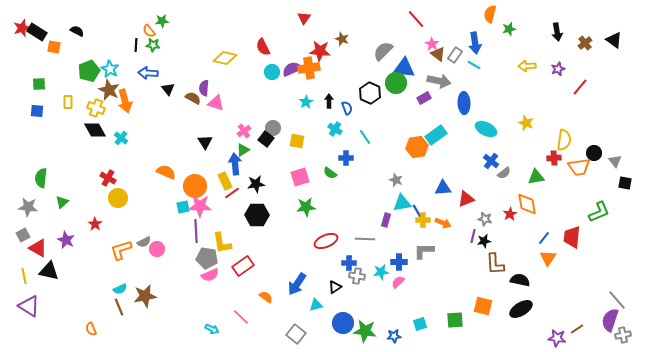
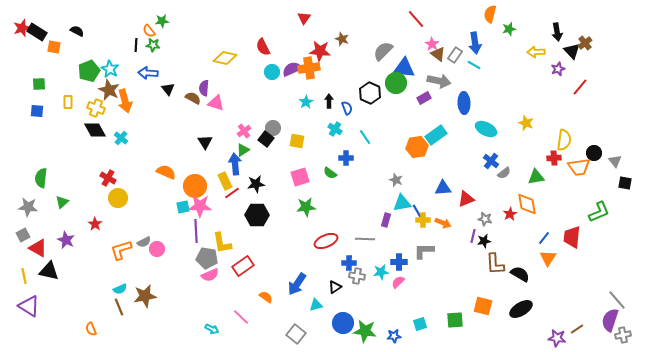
black triangle at (614, 40): moved 42 px left, 11 px down; rotated 12 degrees clockwise
yellow arrow at (527, 66): moved 9 px right, 14 px up
black semicircle at (520, 280): moved 6 px up; rotated 18 degrees clockwise
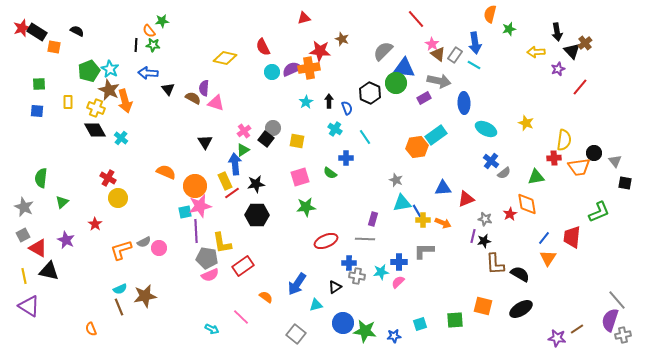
red triangle at (304, 18): rotated 40 degrees clockwise
pink star at (200, 206): rotated 15 degrees counterclockwise
gray star at (28, 207): moved 4 px left; rotated 18 degrees clockwise
cyan square at (183, 207): moved 2 px right, 5 px down
purple rectangle at (386, 220): moved 13 px left, 1 px up
pink circle at (157, 249): moved 2 px right, 1 px up
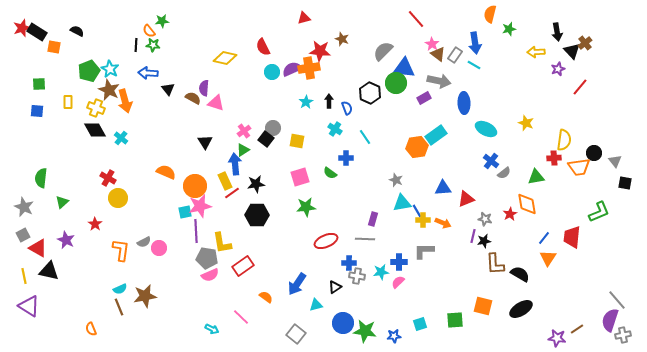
orange L-shape at (121, 250): rotated 115 degrees clockwise
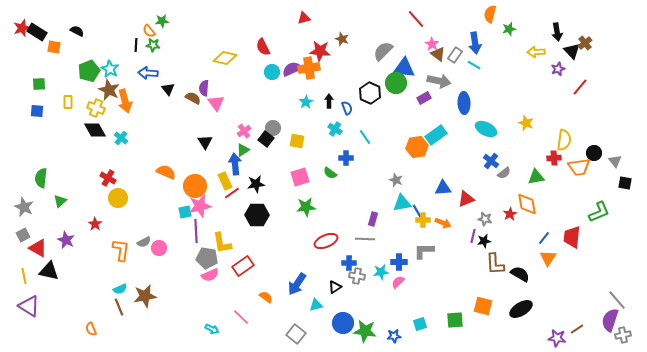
pink triangle at (216, 103): rotated 36 degrees clockwise
green triangle at (62, 202): moved 2 px left, 1 px up
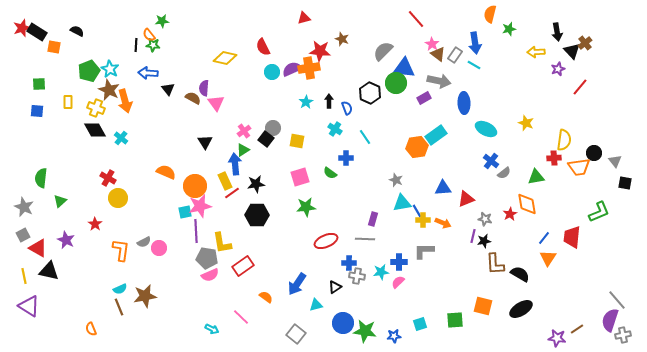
orange semicircle at (149, 31): moved 4 px down
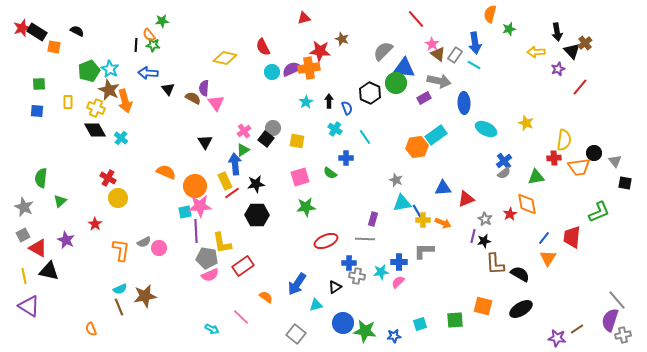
blue cross at (491, 161): moved 13 px right; rotated 14 degrees clockwise
pink star at (200, 206): rotated 10 degrees clockwise
gray star at (485, 219): rotated 16 degrees clockwise
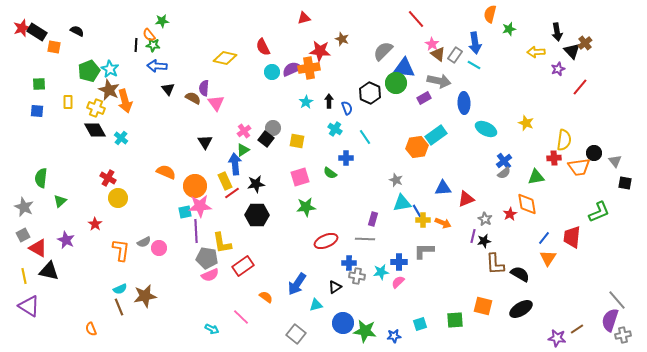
blue arrow at (148, 73): moved 9 px right, 7 px up
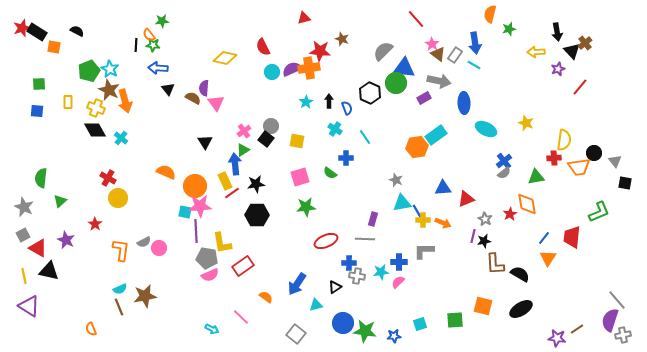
blue arrow at (157, 66): moved 1 px right, 2 px down
gray circle at (273, 128): moved 2 px left, 2 px up
cyan square at (185, 212): rotated 24 degrees clockwise
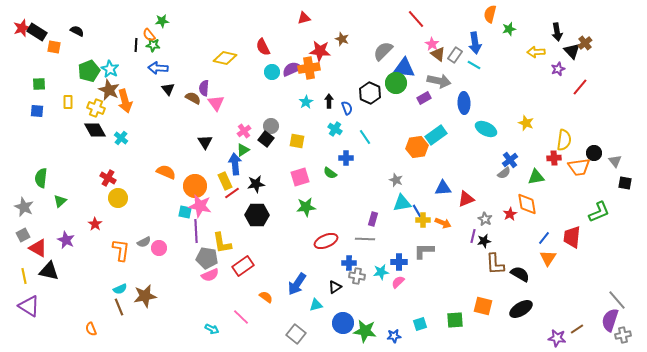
blue cross at (504, 161): moved 6 px right, 1 px up
pink star at (200, 206): rotated 15 degrees clockwise
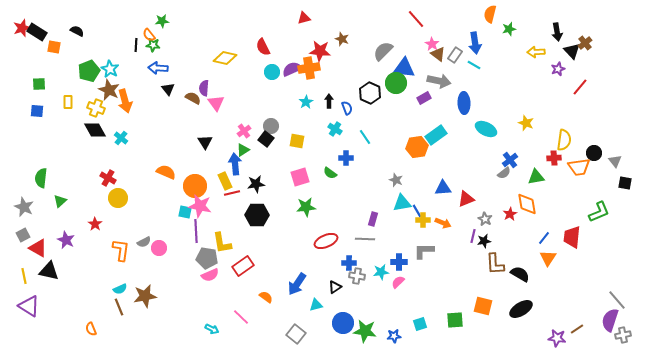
red line at (232, 193): rotated 21 degrees clockwise
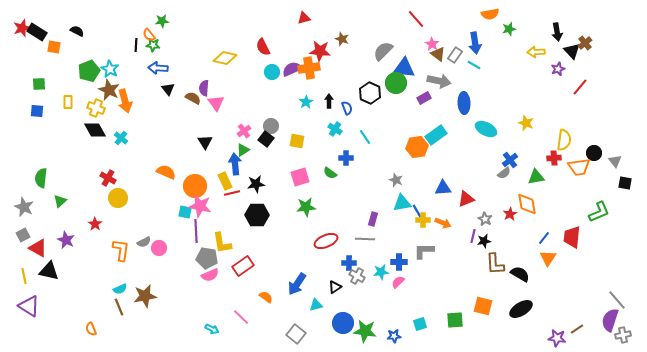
orange semicircle at (490, 14): rotated 114 degrees counterclockwise
gray cross at (357, 276): rotated 21 degrees clockwise
